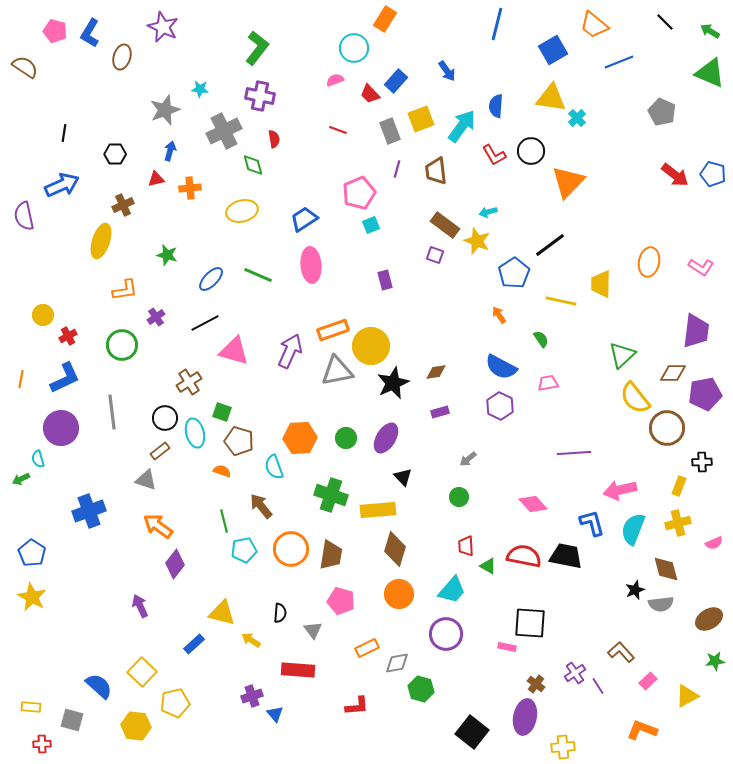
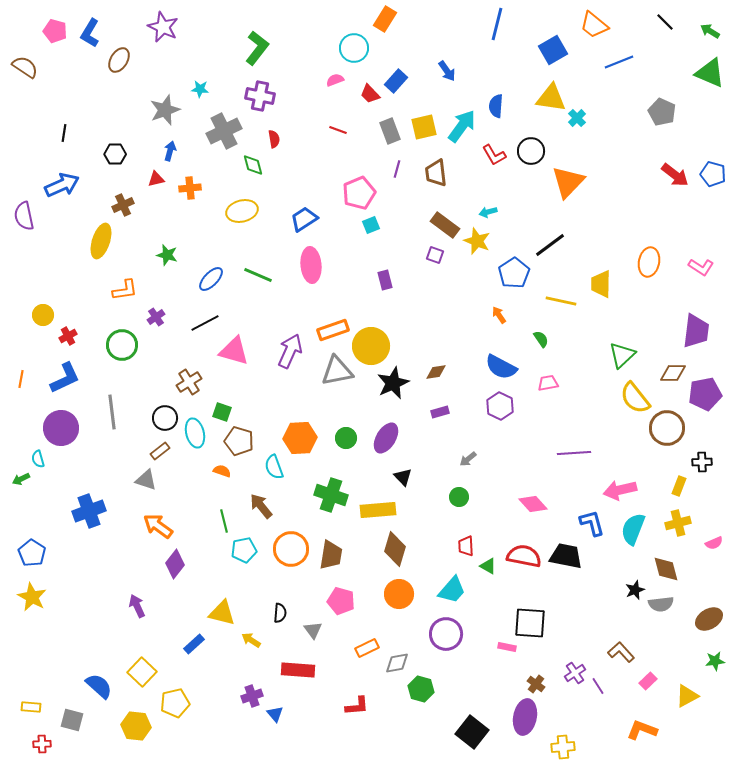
brown ellipse at (122, 57): moved 3 px left, 3 px down; rotated 15 degrees clockwise
yellow square at (421, 119): moved 3 px right, 8 px down; rotated 8 degrees clockwise
brown trapezoid at (436, 171): moved 2 px down
purple arrow at (140, 606): moved 3 px left
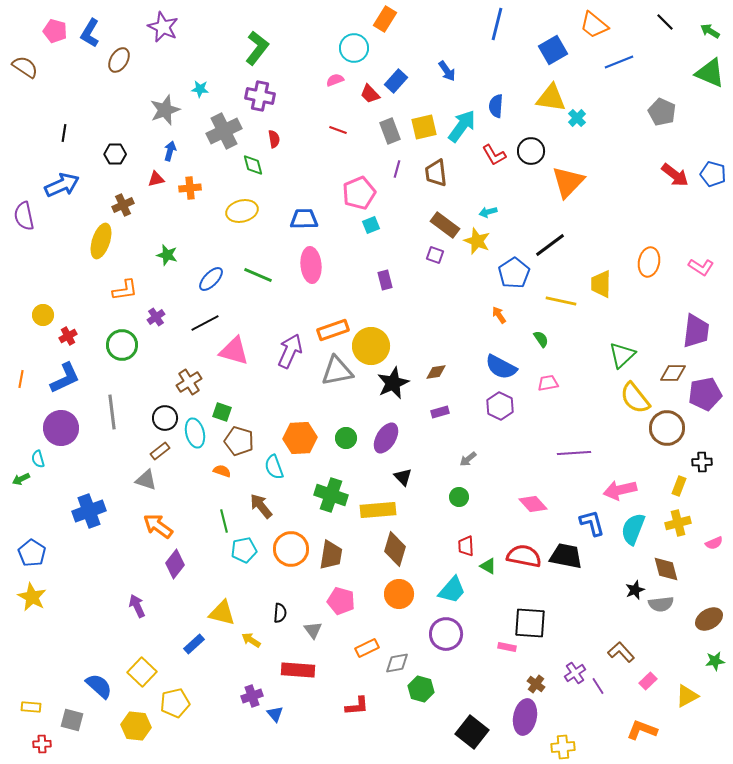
blue trapezoid at (304, 219): rotated 32 degrees clockwise
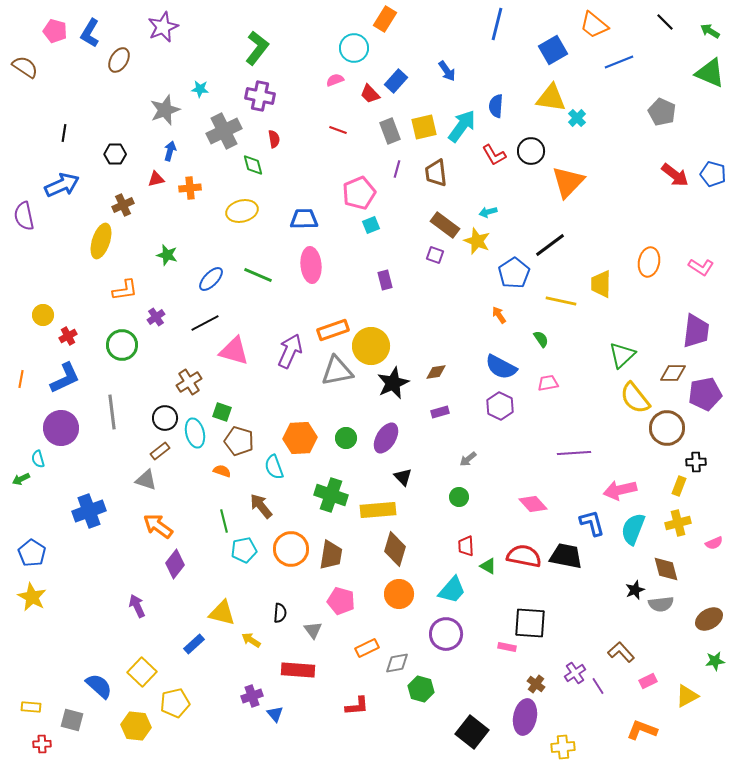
purple star at (163, 27): rotated 24 degrees clockwise
black cross at (702, 462): moved 6 px left
pink rectangle at (648, 681): rotated 18 degrees clockwise
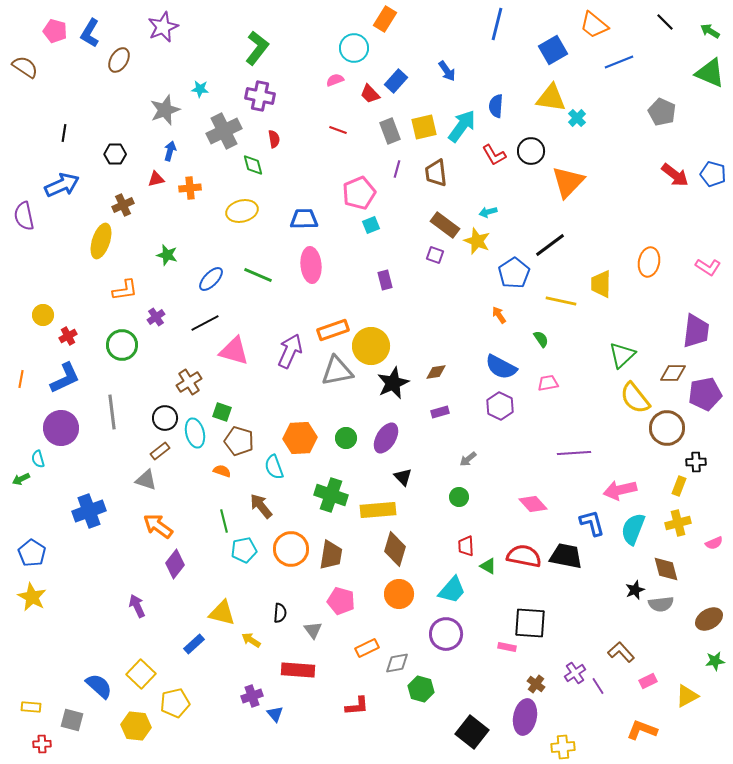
pink L-shape at (701, 267): moved 7 px right
yellow square at (142, 672): moved 1 px left, 2 px down
